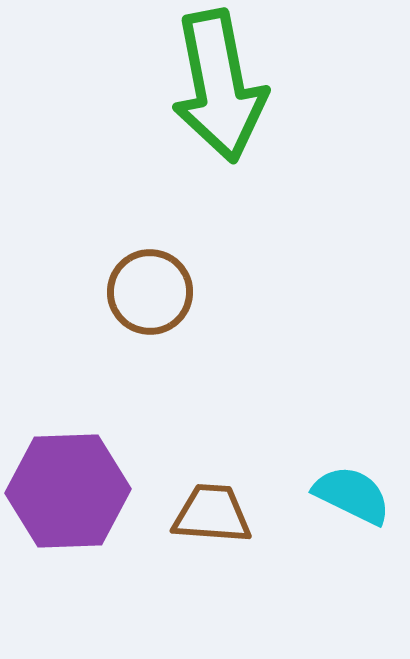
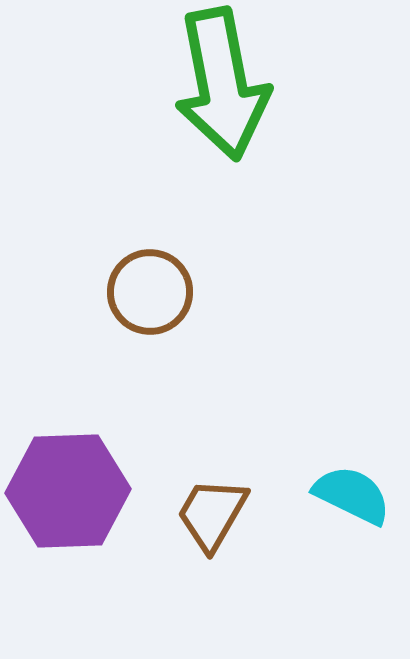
green arrow: moved 3 px right, 2 px up
brown trapezoid: rotated 64 degrees counterclockwise
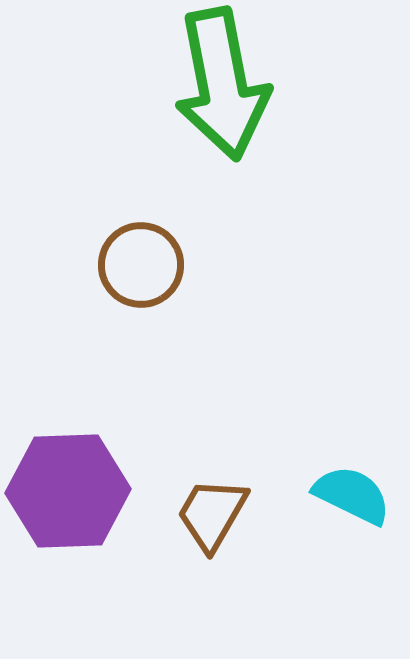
brown circle: moved 9 px left, 27 px up
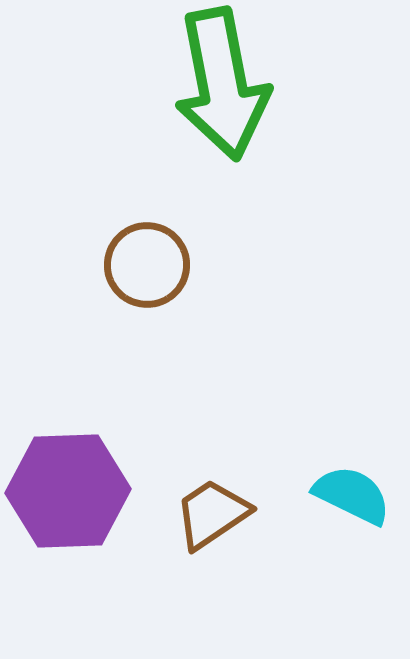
brown circle: moved 6 px right
brown trapezoid: rotated 26 degrees clockwise
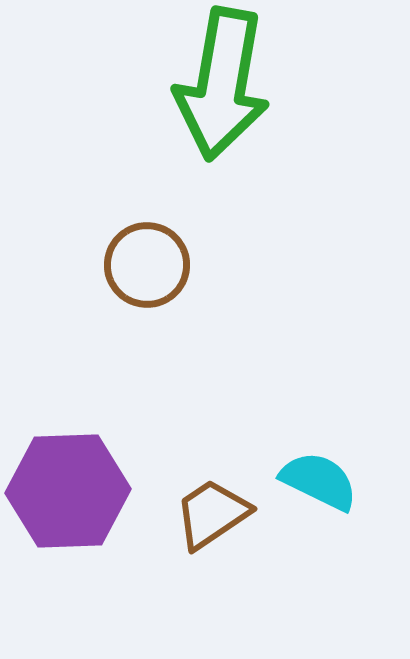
green arrow: rotated 21 degrees clockwise
cyan semicircle: moved 33 px left, 14 px up
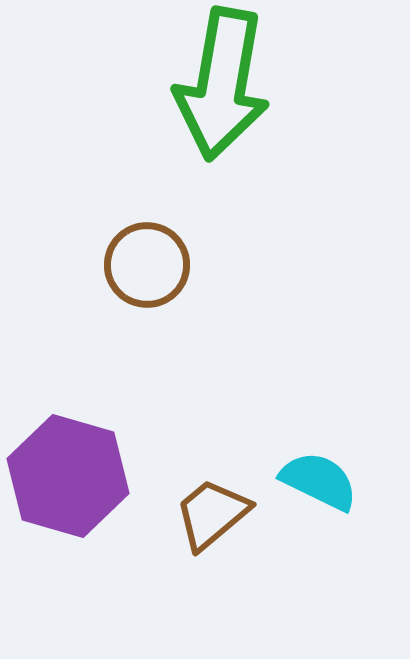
purple hexagon: moved 15 px up; rotated 18 degrees clockwise
brown trapezoid: rotated 6 degrees counterclockwise
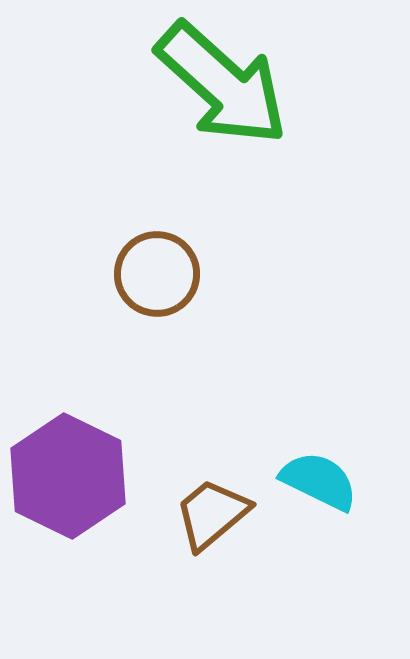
green arrow: rotated 58 degrees counterclockwise
brown circle: moved 10 px right, 9 px down
purple hexagon: rotated 10 degrees clockwise
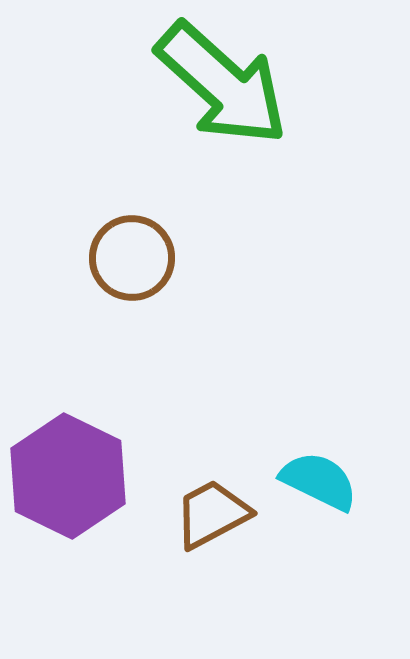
brown circle: moved 25 px left, 16 px up
brown trapezoid: rotated 12 degrees clockwise
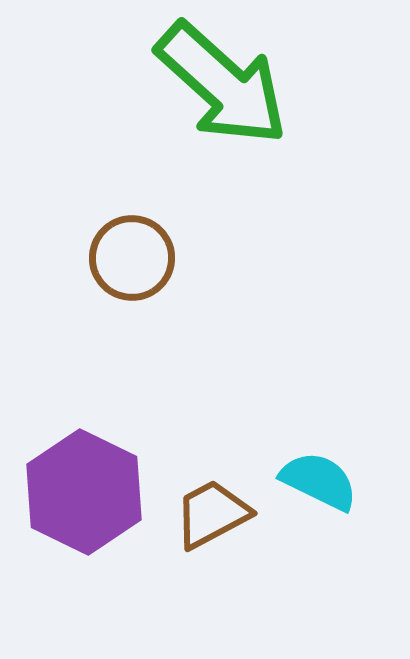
purple hexagon: moved 16 px right, 16 px down
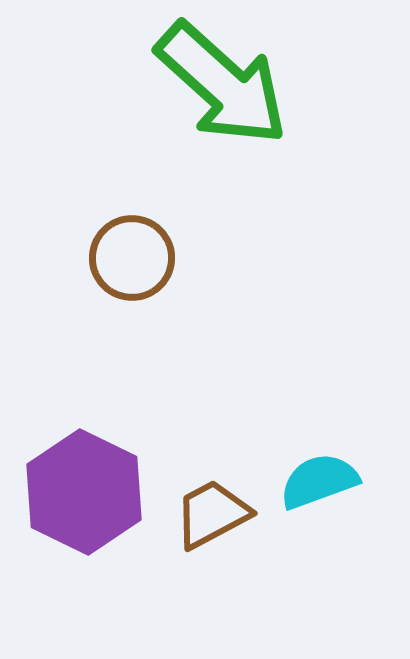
cyan semicircle: rotated 46 degrees counterclockwise
